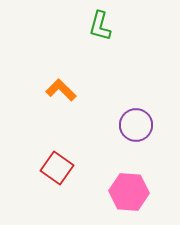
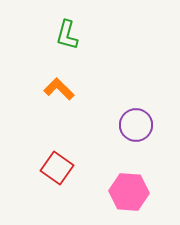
green L-shape: moved 33 px left, 9 px down
orange L-shape: moved 2 px left, 1 px up
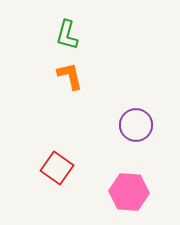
orange L-shape: moved 11 px right, 13 px up; rotated 32 degrees clockwise
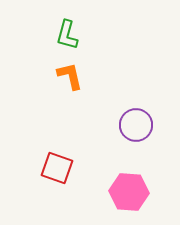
red square: rotated 16 degrees counterclockwise
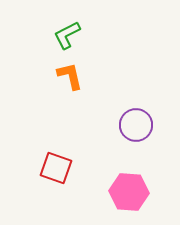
green L-shape: rotated 48 degrees clockwise
red square: moved 1 px left
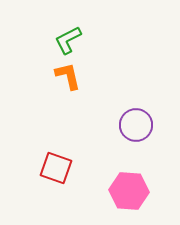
green L-shape: moved 1 px right, 5 px down
orange L-shape: moved 2 px left
pink hexagon: moved 1 px up
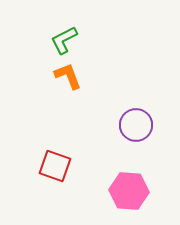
green L-shape: moved 4 px left
orange L-shape: rotated 8 degrees counterclockwise
red square: moved 1 px left, 2 px up
